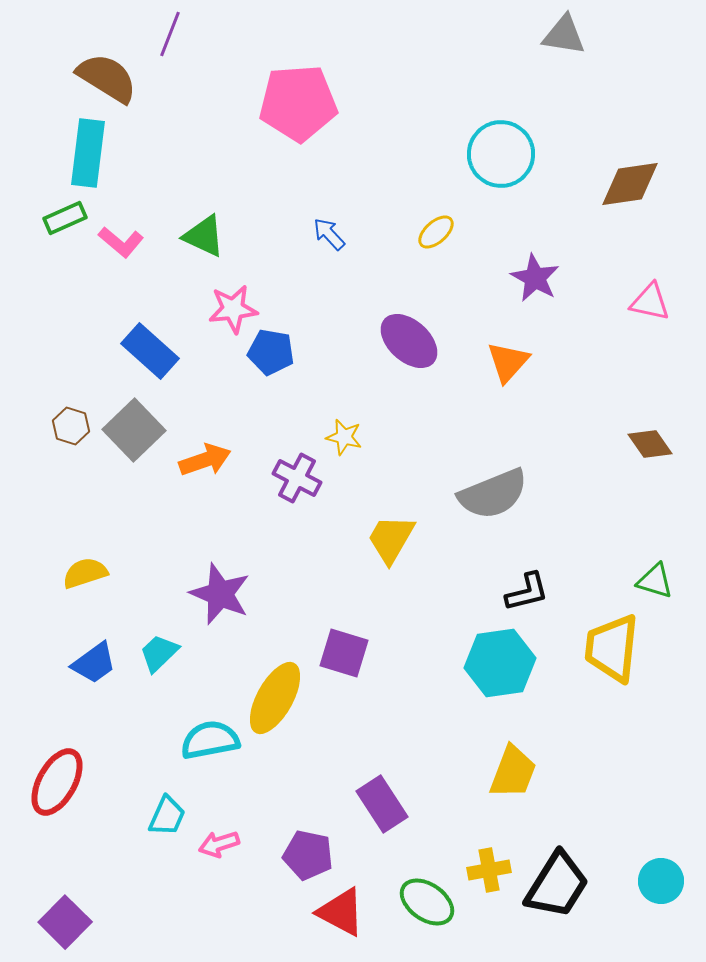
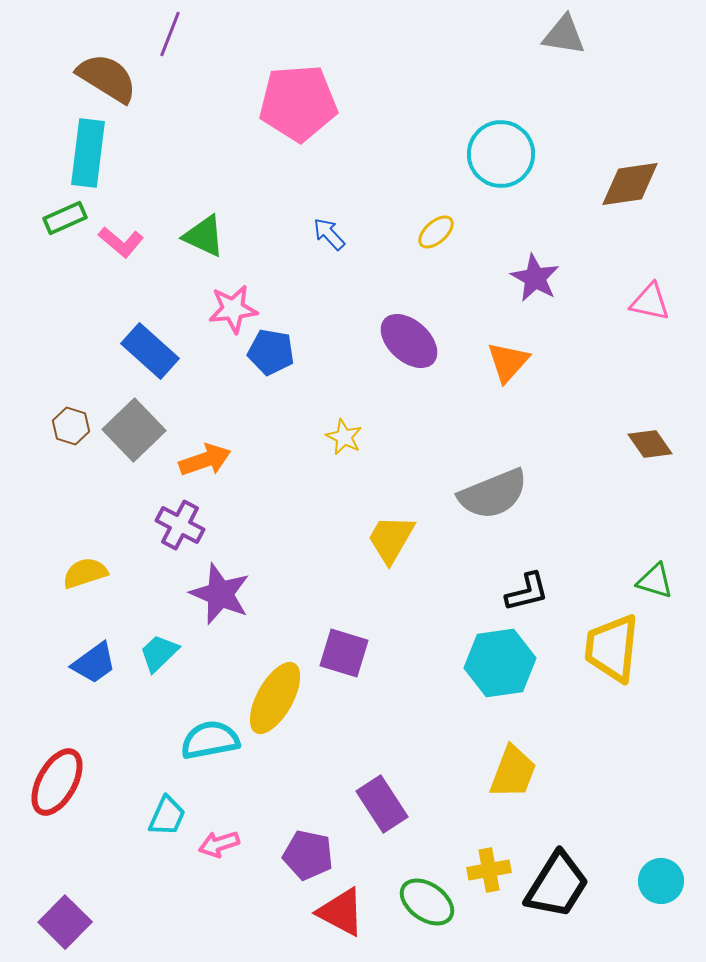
yellow star at (344, 437): rotated 12 degrees clockwise
purple cross at (297, 478): moved 117 px left, 47 px down
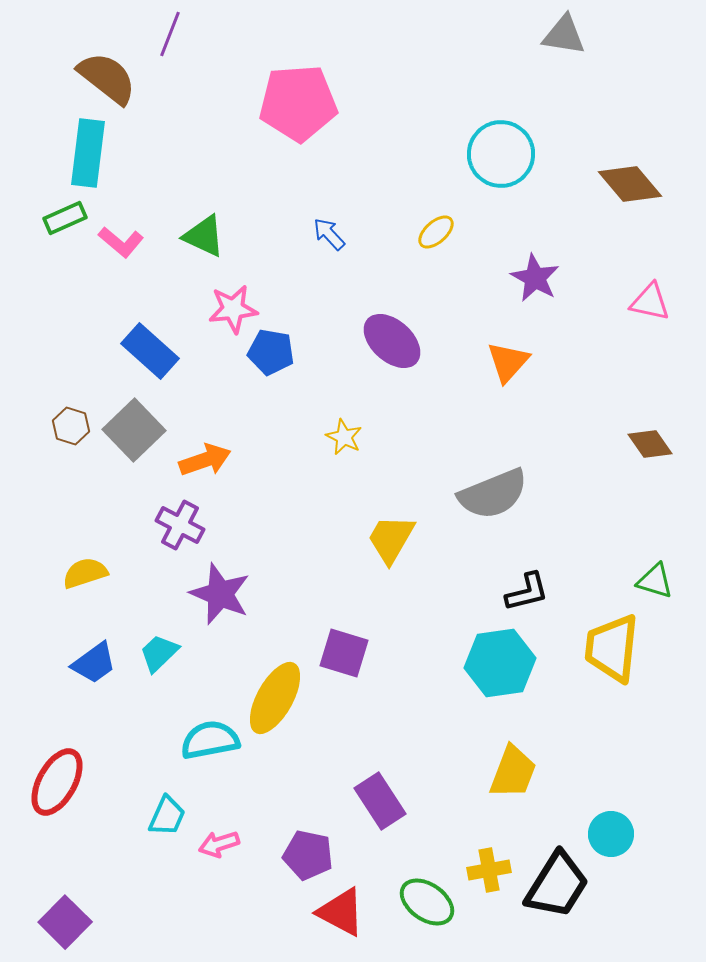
brown semicircle at (107, 78): rotated 6 degrees clockwise
brown diamond at (630, 184): rotated 58 degrees clockwise
purple ellipse at (409, 341): moved 17 px left
purple rectangle at (382, 804): moved 2 px left, 3 px up
cyan circle at (661, 881): moved 50 px left, 47 px up
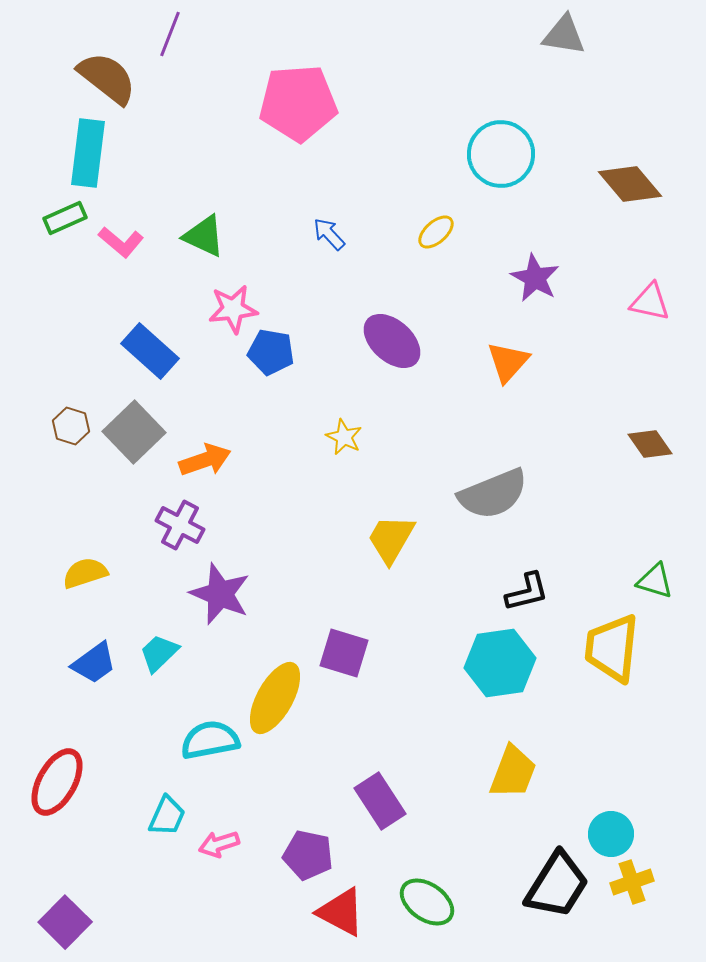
gray square at (134, 430): moved 2 px down
yellow cross at (489, 870): moved 143 px right, 12 px down; rotated 9 degrees counterclockwise
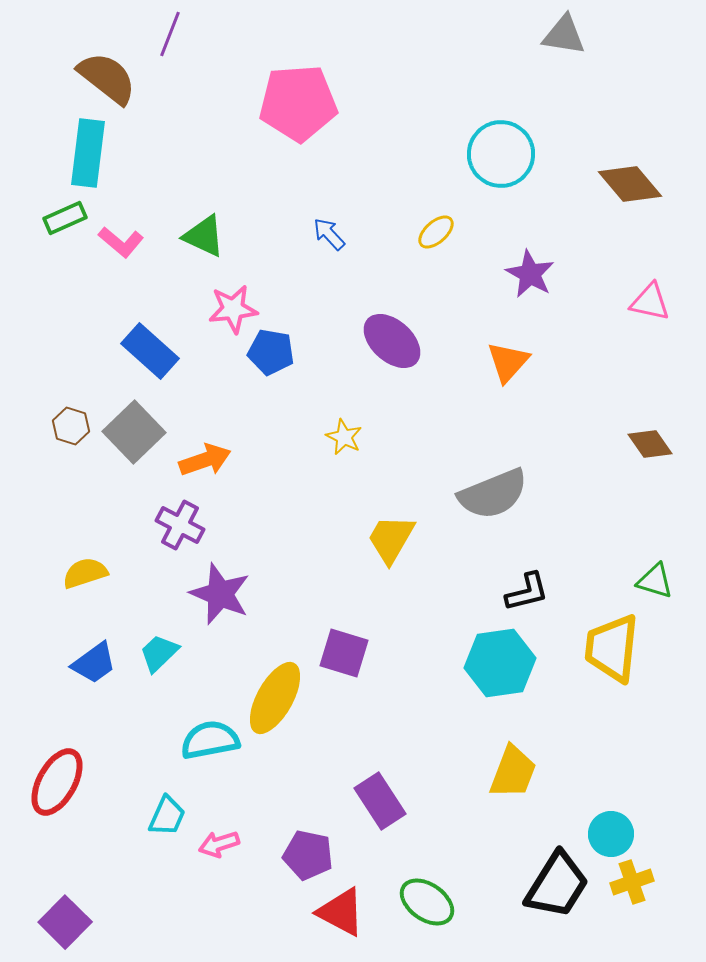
purple star at (535, 278): moved 5 px left, 4 px up
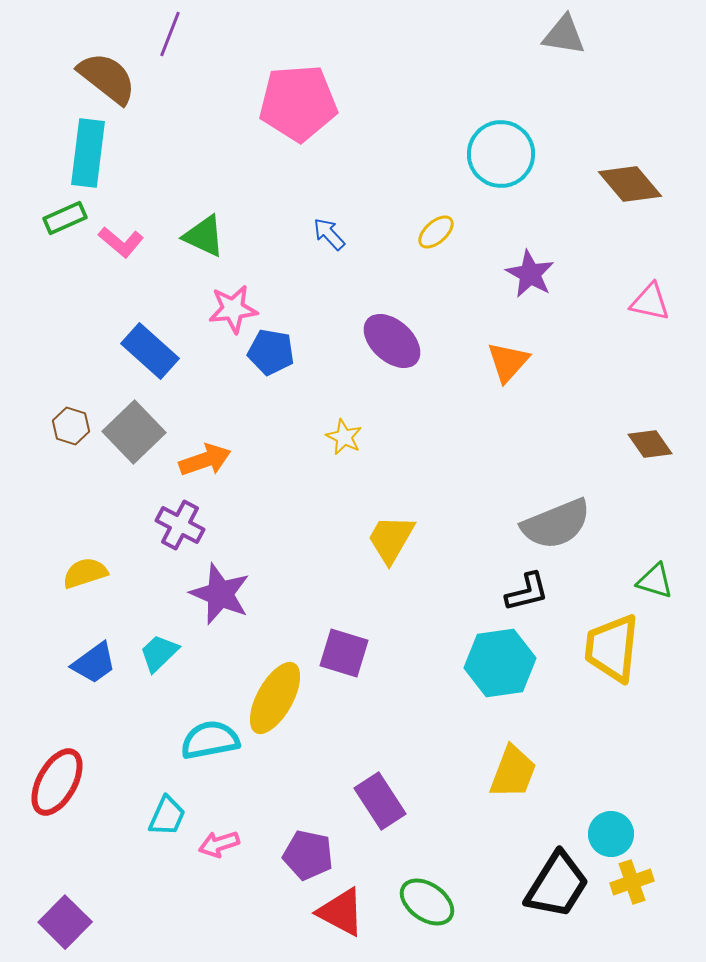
gray semicircle at (493, 494): moved 63 px right, 30 px down
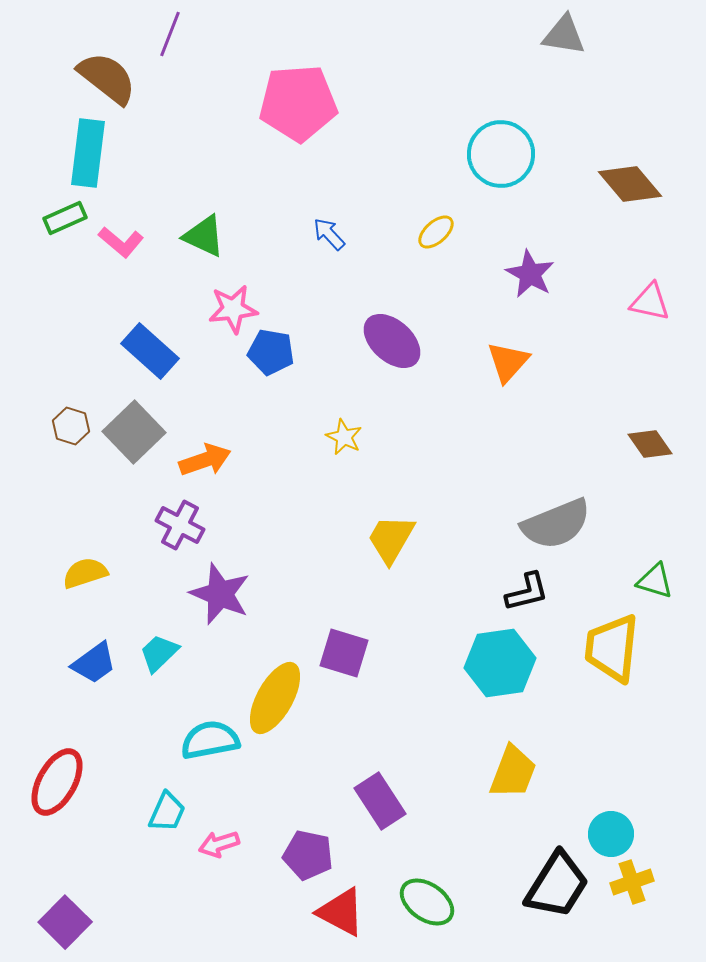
cyan trapezoid at (167, 816): moved 4 px up
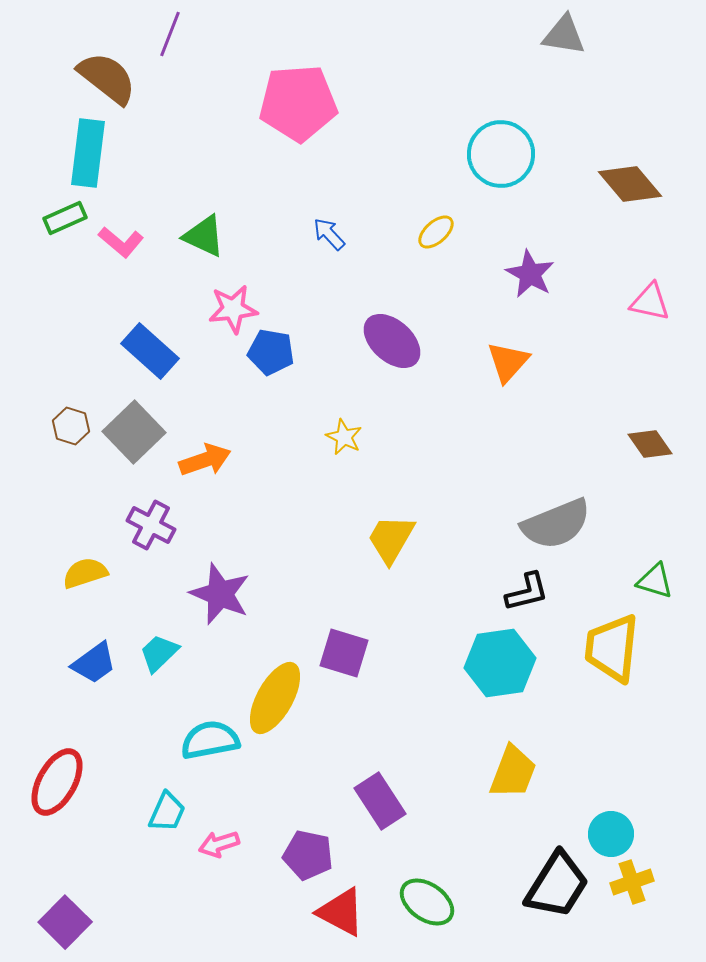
purple cross at (180, 525): moved 29 px left
